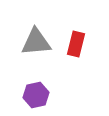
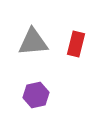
gray triangle: moved 3 px left
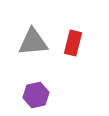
red rectangle: moved 3 px left, 1 px up
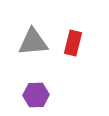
purple hexagon: rotated 10 degrees clockwise
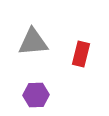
red rectangle: moved 8 px right, 11 px down
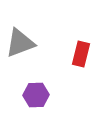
gray triangle: moved 13 px left, 1 px down; rotated 16 degrees counterclockwise
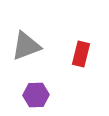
gray triangle: moved 6 px right, 3 px down
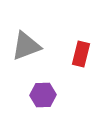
purple hexagon: moved 7 px right
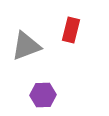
red rectangle: moved 10 px left, 24 px up
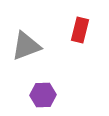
red rectangle: moved 9 px right
